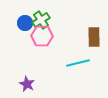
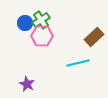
brown rectangle: rotated 48 degrees clockwise
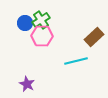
cyan line: moved 2 px left, 2 px up
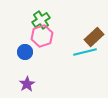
blue circle: moved 29 px down
pink hexagon: rotated 20 degrees counterclockwise
cyan line: moved 9 px right, 9 px up
purple star: rotated 14 degrees clockwise
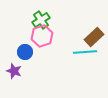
cyan line: rotated 10 degrees clockwise
purple star: moved 13 px left, 13 px up; rotated 21 degrees counterclockwise
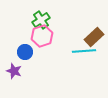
cyan line: moved 1 px left, 1 px up
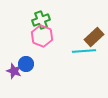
green cross: rotated 12 degrees clockwise
pink hexagon: rotated 20 degrees counterclockwise
blue circle: moved 1 px right, 12 px down
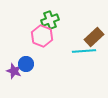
green cross: moved 9 px right
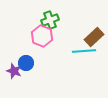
blue circle: moved 1 px up
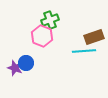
brown rectangle: rotated 24 degrees clockwise
purple star: moved 1 px right, 3 px up
